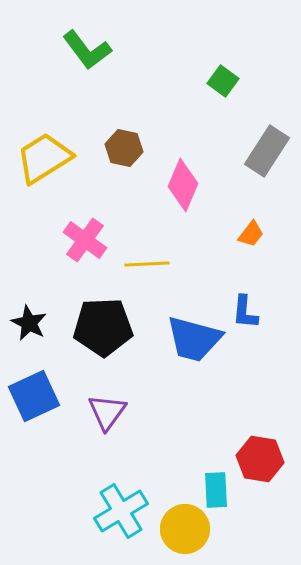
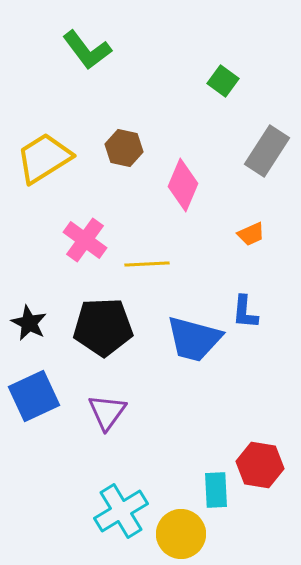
orange trapezoid: rotated 28 degrees clockwise
red hexagon: moved 6 px down
yellow circle: moved 4 px left, 5 px down
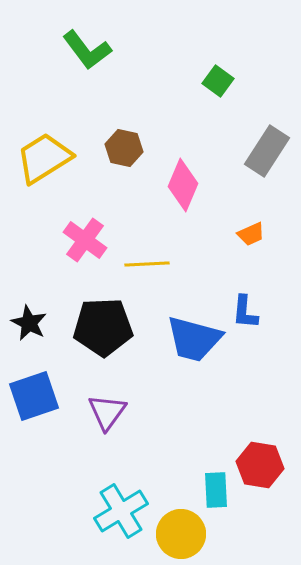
green square: moved 5 px left
blue square: rotated 6 degrees clockwise
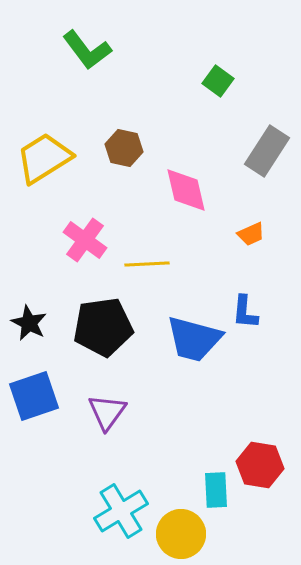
pink diamond: moved 3 px right, 5 px down; rotated 36 degrees counterclockwise
black pentagon: rotated 6 degrees counterclockwise
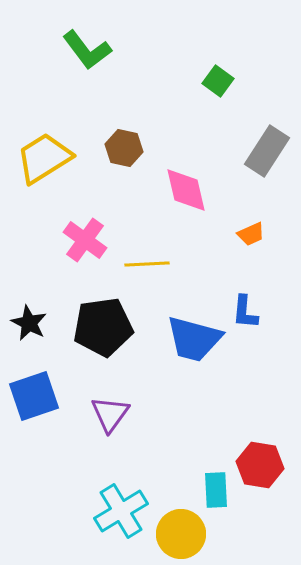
purple triangle: moved 3 px right, 2 px down
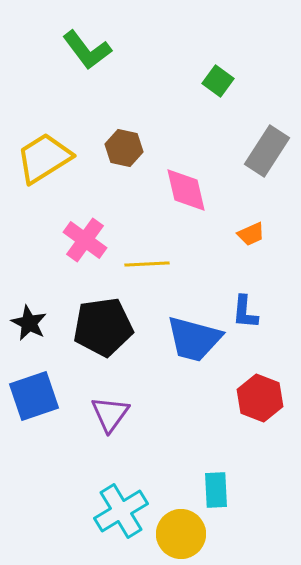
red hexagon: moved 67 px up; rotated 12 degrees clockwise
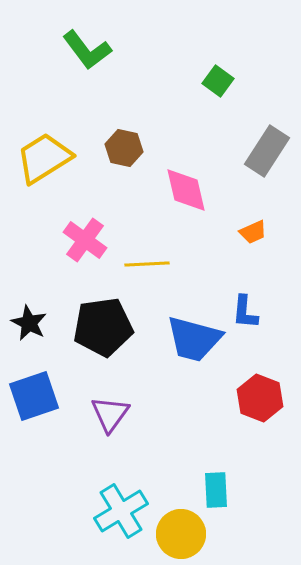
orange trapezoid: moved 2 px right, 2 px up
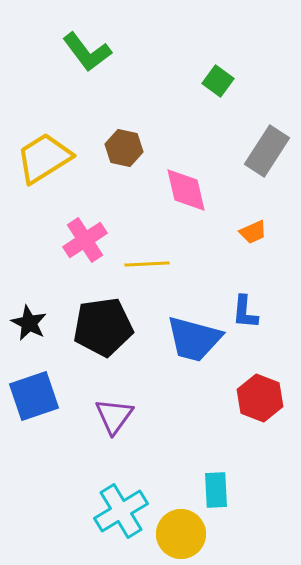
green L-shape: moved 2 px down
pink cross: rotated 21 degrees clockwise
purple triangle: moved 4 px right, 2 px down
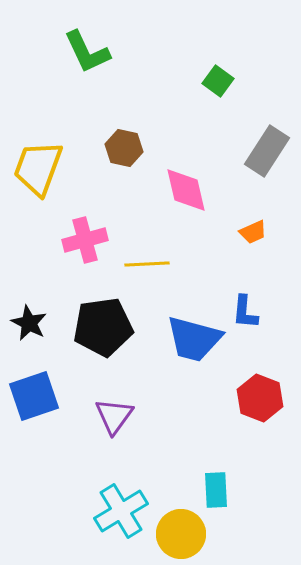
green L-shape: rotated 12 degrees clockwise
yellow trapezoid: moved 6 px left, 10 px down; rotated 38 degrees counterclockwise
pink cross: rotated 18 degrees clockwise
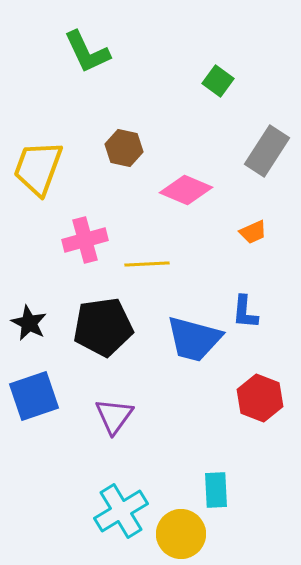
pink diamond: rotated 54 degrees counterclockwise
